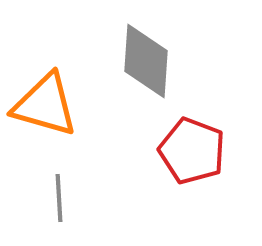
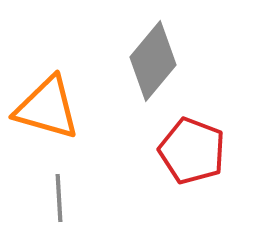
gray diamond: moved 7 px right; rotated 36 degrees clockwise
orange triangle: moved 2 px right, 3 px down
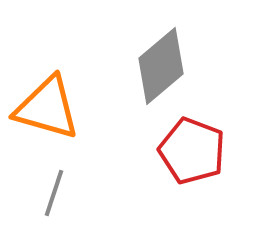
gray diamond: moved 8 px right, 5 px down; rotated 10 degrees clockwise
gray line: moved 5 px left, 5 px up; rotated 21 degrees clockwise
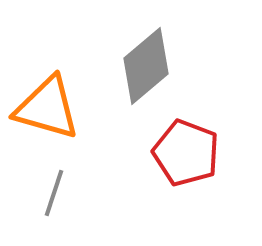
gray diamond: moved 15 px left
red pentagon: moved 6 px left, 2 px down
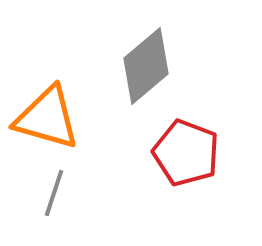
orange triangle: moved 10 px down
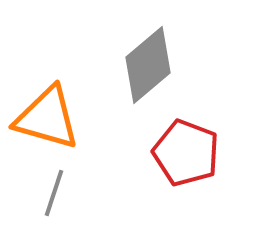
gray diamond: moved 2 px right, 1 px up
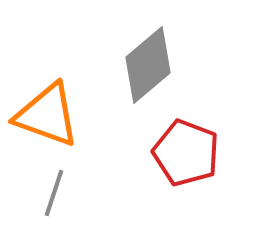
orange triangle: moved 3 px up; rotated 4 degrees clockwise
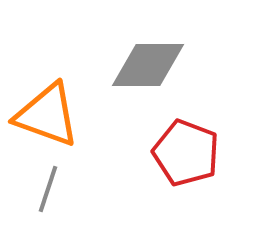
gray diamond: rotated 40 degrees clockwise
gray line: moved 6 px left, 4 px up
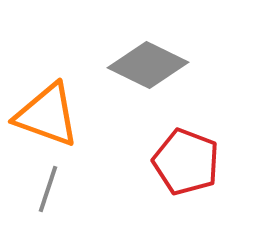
gray diamond: rotated 26 degrees clockwise
red pentagon: moved 9 px down
